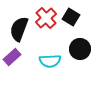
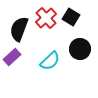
cyan semicircle: rotated 40 degrees counterclockwise
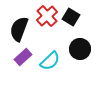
red cross: moved 1 px right, 2 px up
purple rectangle: moved 11 px right
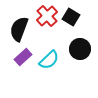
cyan semicircle: moved 1 px left, 1 px up
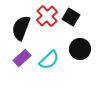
black semicircle: moved 2 px right, 1 px up
purple rectangle: moved 1 px left, 1 px down
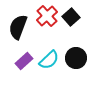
black square: rotated 18 degrees clockwise
black semicircle: moved 3 px left, 1 px up
black circle: moved 4 px left, 9 px down
purple rectangle: moved 2 px right, 3 px down
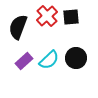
black square: rotated 36 degrees clockwise
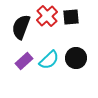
black semicircle: moved 3 px right
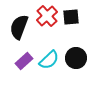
black semicircle: moved 2 px left
